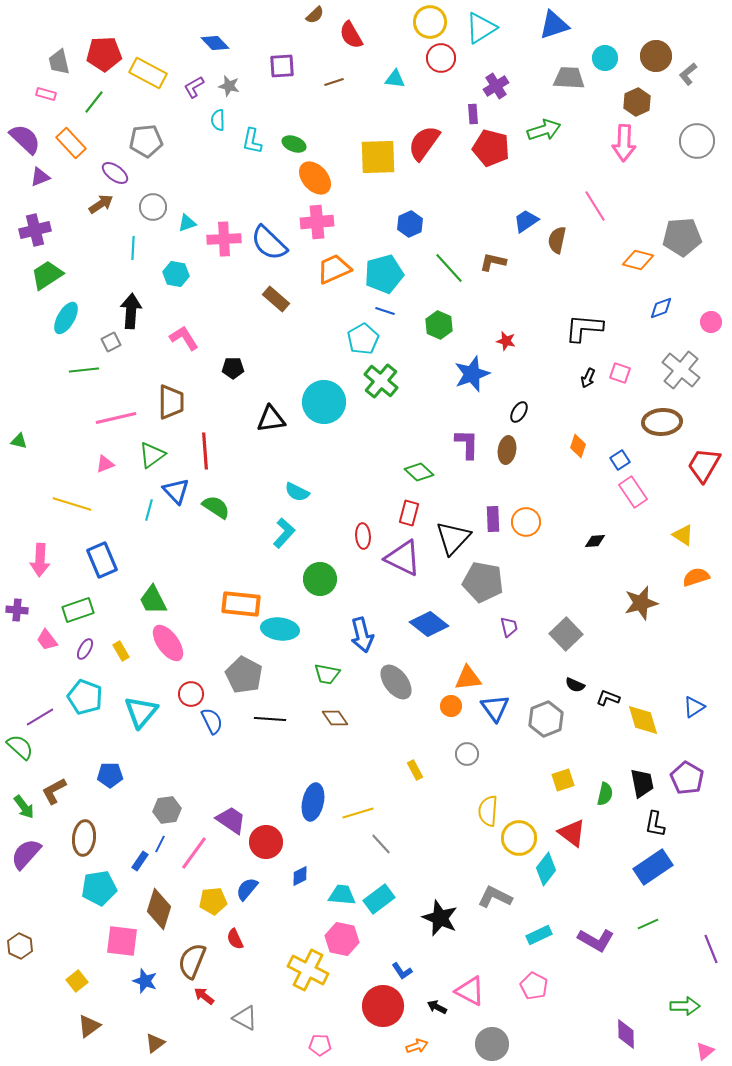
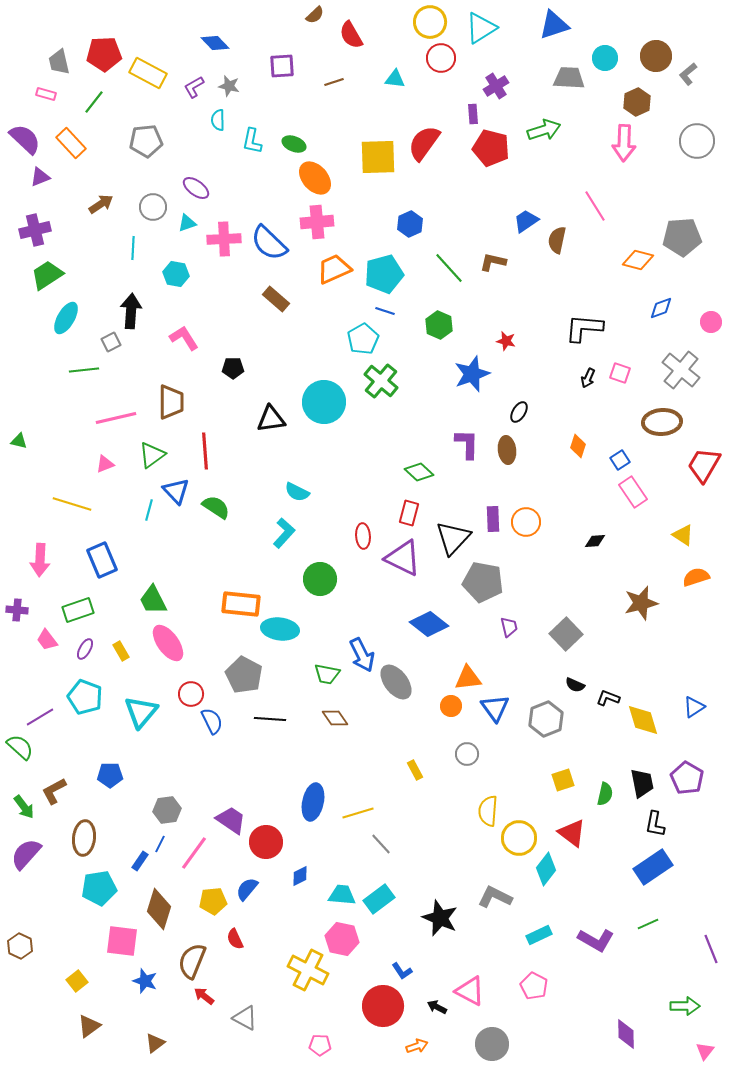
purple ellipse at (115, 173): moved 81 px right, 15 px down
brown ellipse at (507, 450): rotated 16 degrees counterclockwise
blue arrow at (362, 635): moved 20 px down; rotated 12 degrees counterclockwise
pink triangle at (705, 1051): rotated 12 degrees counterclockwise
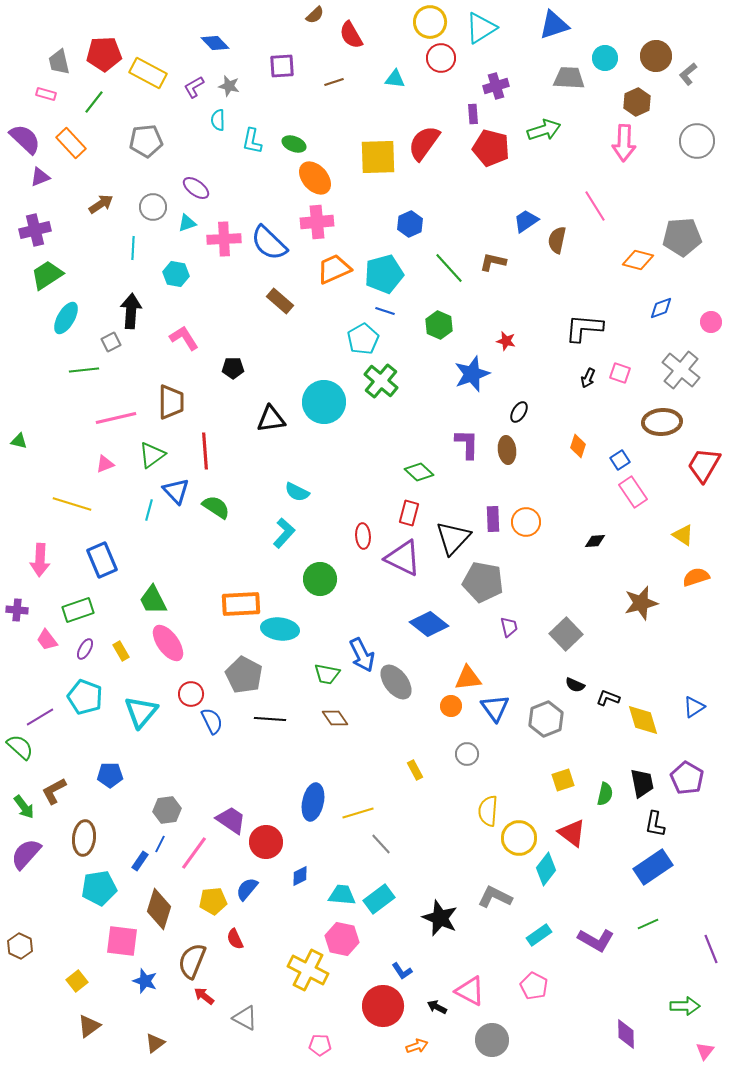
purple cross at (496, 86): rotated 15 degrees clockwise
brown rectangle at (276, 299): moved 4 px right, 2 px down
orange rectangle at (241, 604): rotated 9 degrees counterclockwise
cyan rectangle at (539, 935): rotated 10 degrees counterclockwise
gray circle at (492, 1044): moved 4 px up
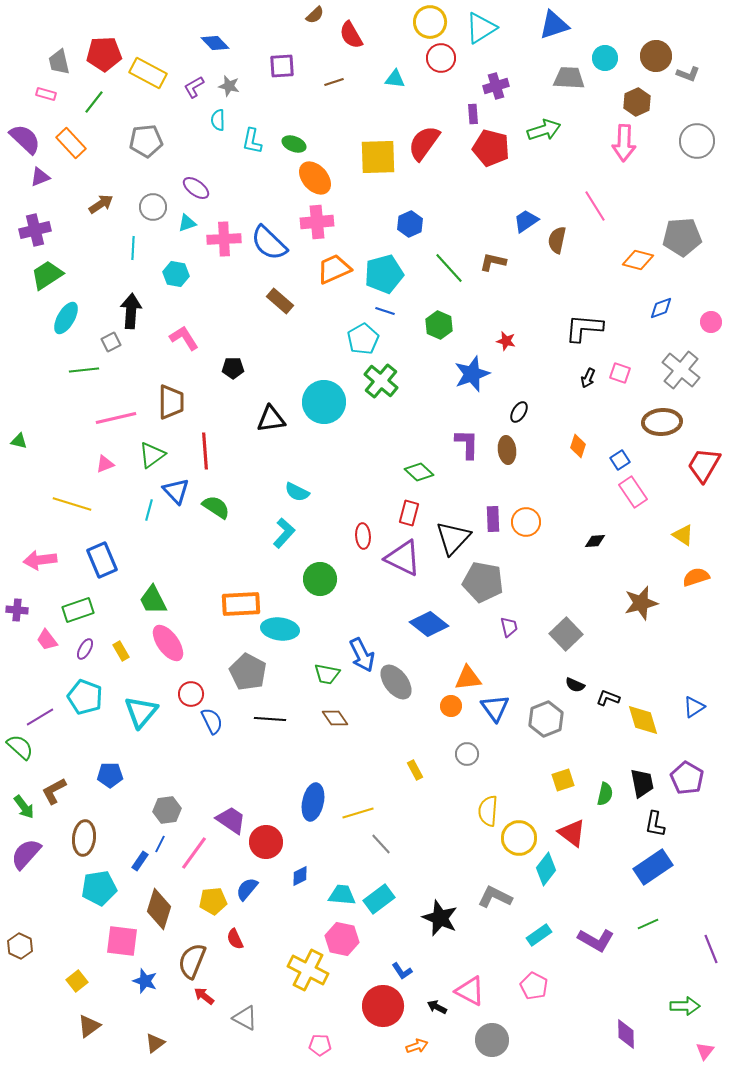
gray L-shape at (688, 74): rotated 120 degrees counterclockwise
pink arrow at (40, 560): rotated 80 degrees clockwise
gray pentagon at (244, 675): moved 4 px right, 3 px up
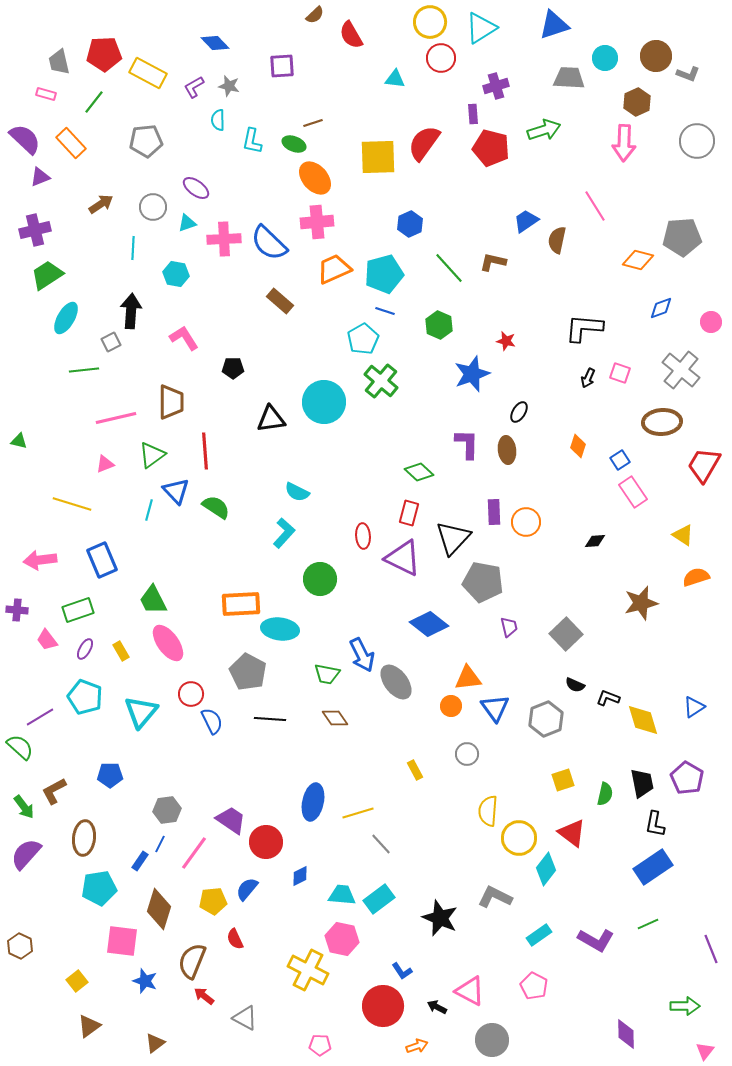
brown line at (334, 82): moved 21 px left, 41 px down
purple rectangle at (493, 519): moved 1 px right, 7 px up
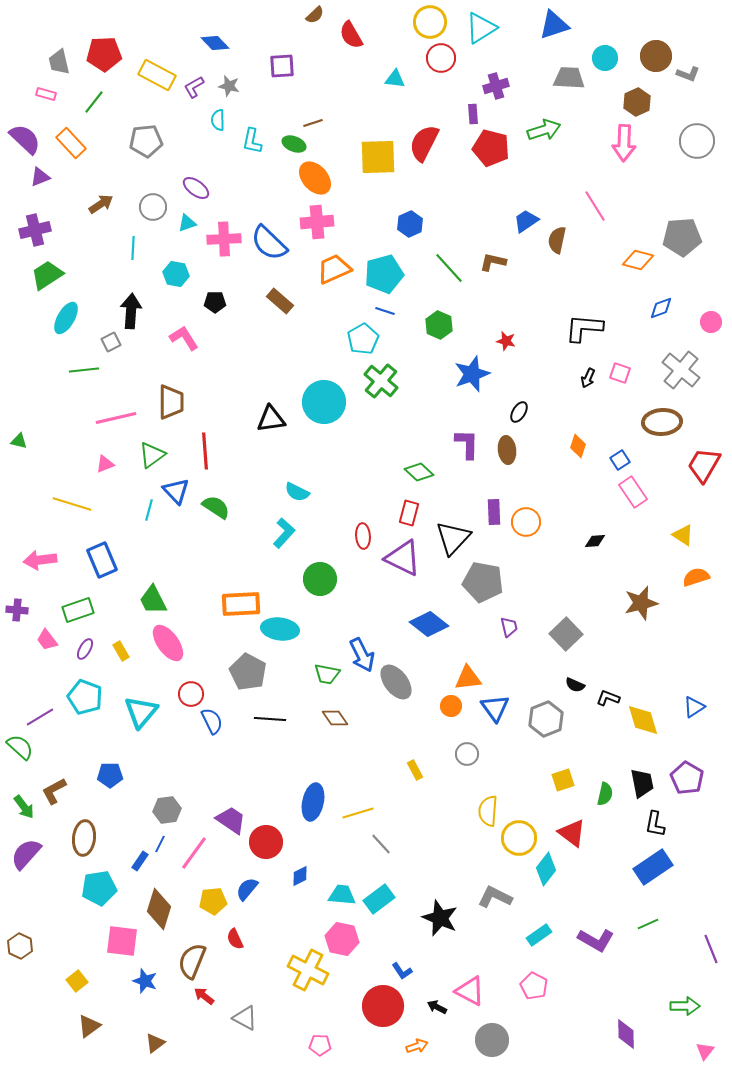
yellow rectangle at (148, 73): moved 9 px right, 2 px down
red semicircle at (424, 143): rotated 9 degrees counterclockwise
black pentagon at (233, 368): moved 18 px left, 66 px up
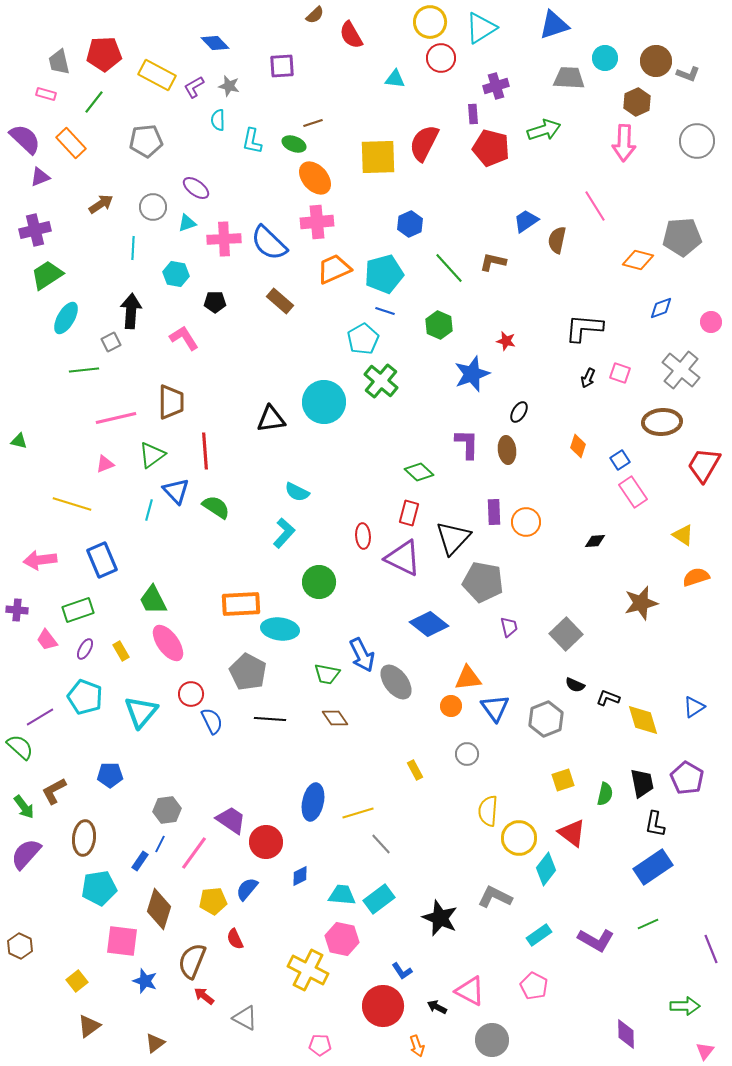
brown circle at (656, 56): moved 5 px down
green circle at (320, 579): moved 1 px left, 3 px down
orange arrow at (417, 1046): rotated 90 degrees clockwise
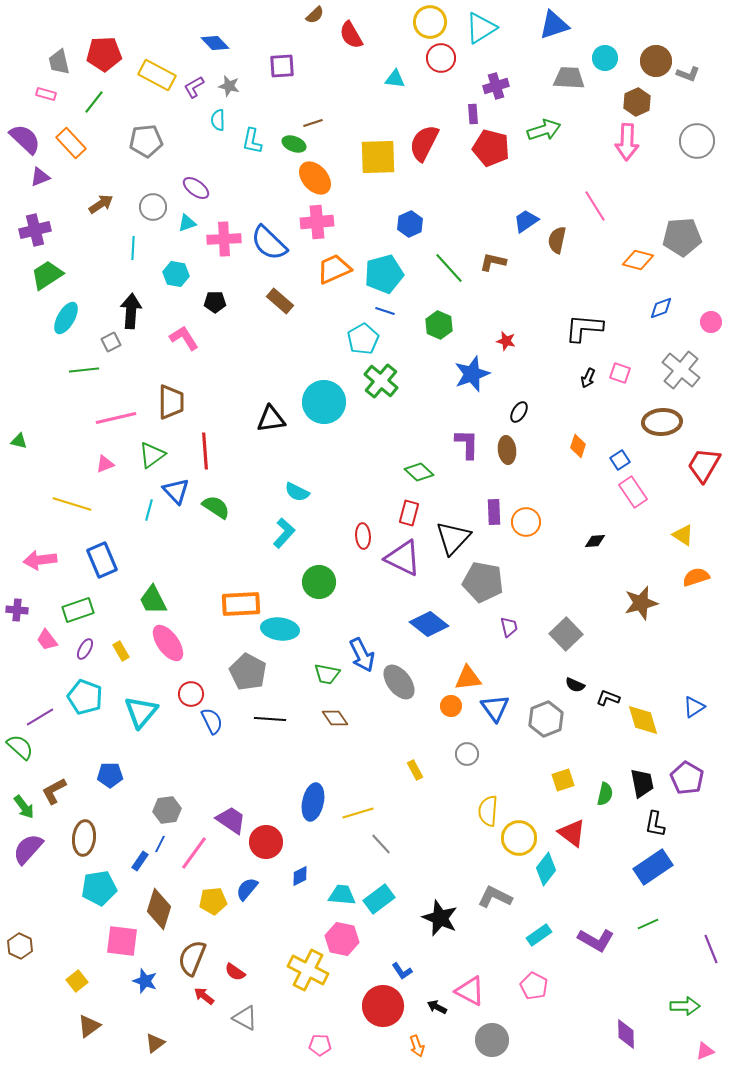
pink arrow at (624, 143): moved 3 px right, 1 px up
gray ellipse at (396, 682): moved 3 px right
purple semicircle at (26, 854): moved 2 px right, 5 px up
red semicircle at (235, 939): moved 33 px down; rotated 30 degrees counterclockwise
brown semicircle at (192, 961): moved 3 px up
pink triangle at (705, 1051): rotated 30 degrees clockwise
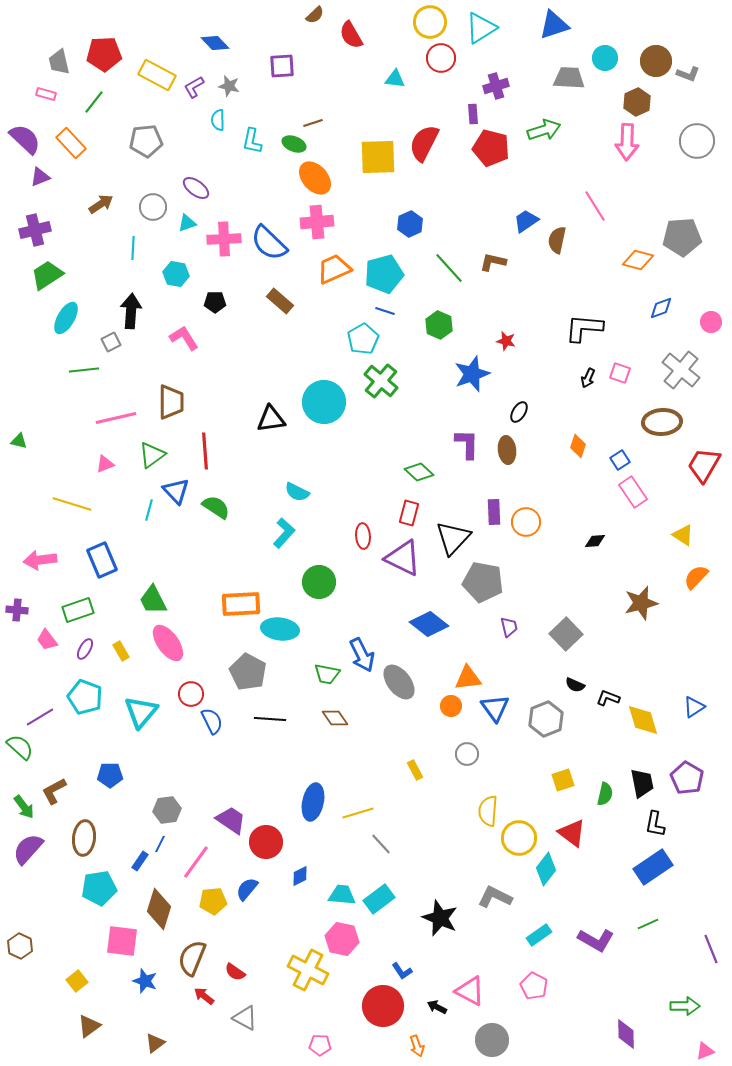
orange semicircle at (696, 577): rotated 28 degrees counterclockwise
pink line at (194, 853): moved 2 px right, 9 px down
